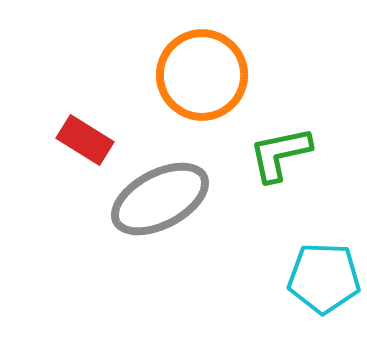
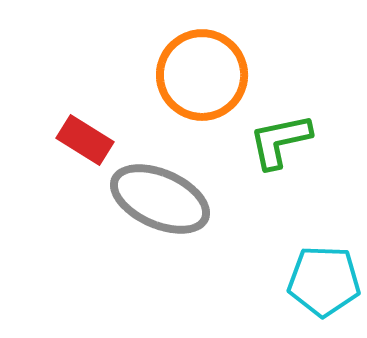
green L-shape: moved 13 px up
gray ellipse: rotated 52 degrees clockwise
cyan pentagon: moved 3 px down
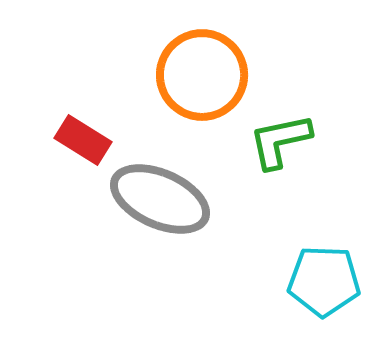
red rectangle: moved 2 px left
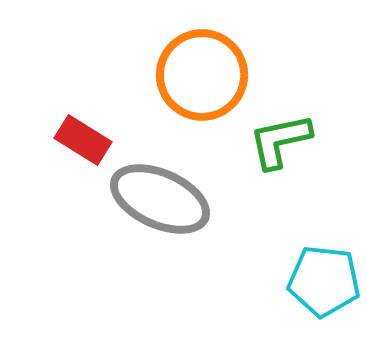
cyan pentagon: rotated 4 degrees clockwise
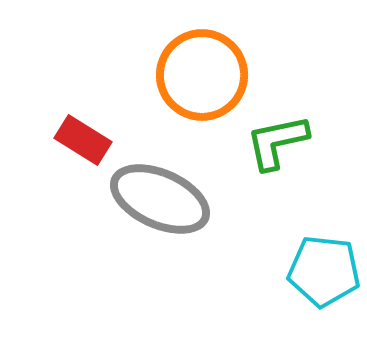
green L-shape: moved 3 px left, 1 px down
cyan pentagon: moved 10 px up
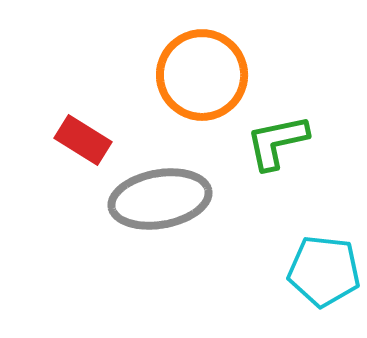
gray ellipse: rotated 34 degrees counterclockwise
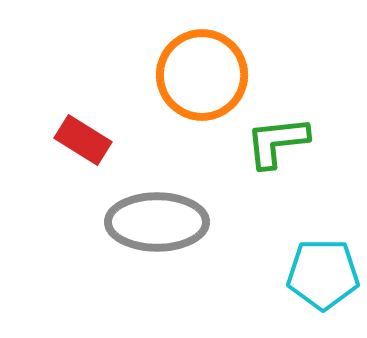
green L-shape: rotated 6 degrees clockwise
gray ellipse: moved 3 px left, 23 px down; rotated 10 degrees clockwise
cyan pentagon: moved 1 px left, 3 px down; rotated 6 degrees counterclockwise
